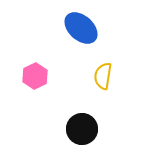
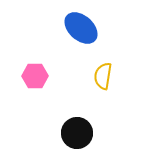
pink hexagon: rotated 25 degrees clockwise
black circle: moved 5 px left, 4 px down
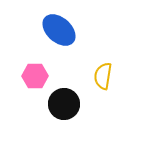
blue ellipse: moved 22 px left, 2 px down
black circle: moved 13 px left, 29 px up
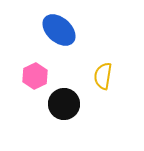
pink hexagon: rotated 25 degrees counterclockwise
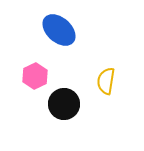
yellow semicircle: moved 3 px right, 5 px down
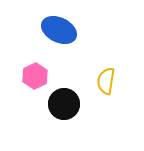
blue ellipse: rotated 16 degrees counterclockwise
